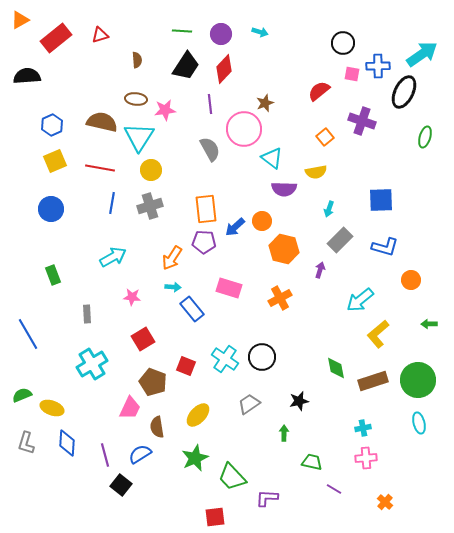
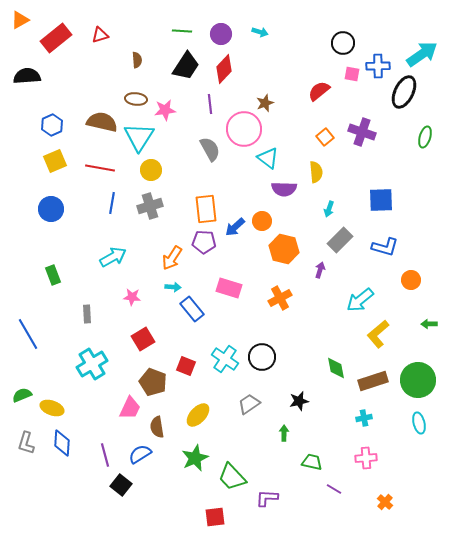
purple cross at (362, 121): moved 11 px down
cyan triangle at (272, 158): moved 4 px left
yellow semicircle at (316, 172): rotated 85 degrees counterclockwise
cyan cross at (363, 428): moved 1 px right, 10 px up
blue diamond at (67, 443): moved 5 px left
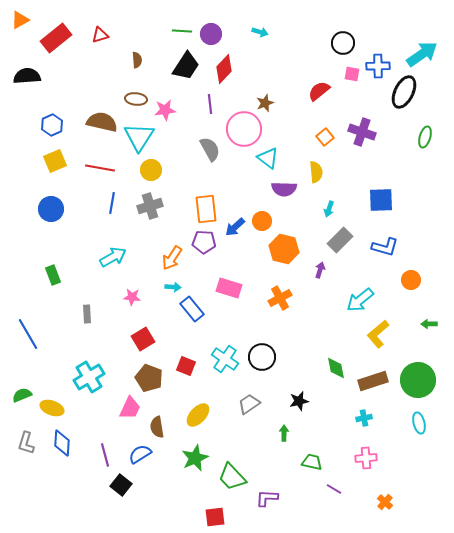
purple circle at (221, 34): moved 10 px left
cyan cross at (92, 364): moved 3 px left, 13 px down
brown pentagon at (153, 382): moved 4 px left, 4 px up
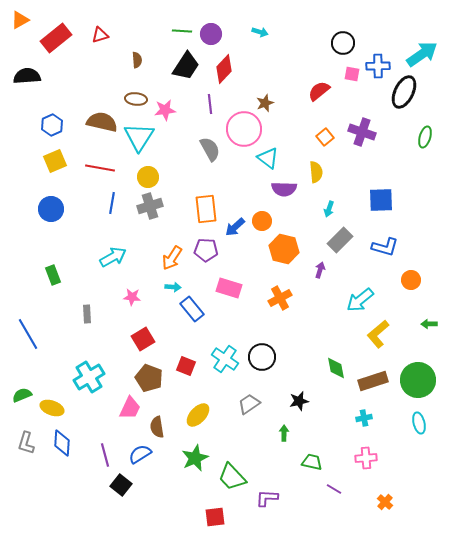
yellow circle at (151, 170): moved 3 px left, 7 px down
purple pentagon at (204, 242): moved 2 px right, 8 px down
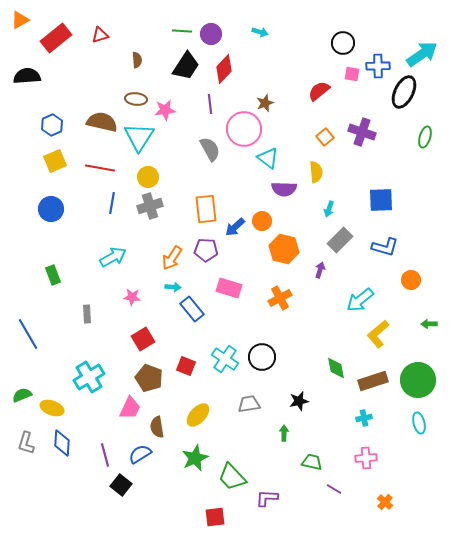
gray trapezoid at (249, 404): rotated 25 degrees clockwise
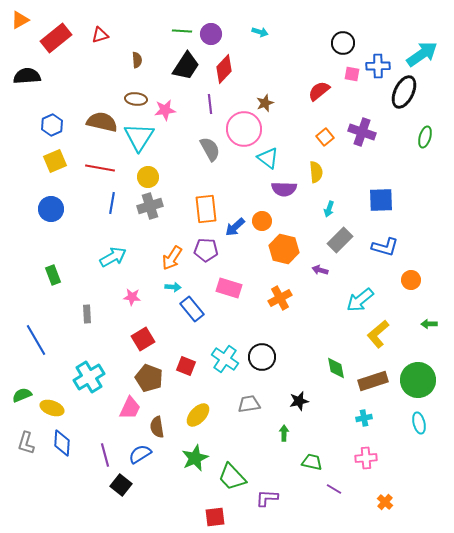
purple arrow at (320, 270): rotated 91 degrees counterclockwise
blue line at (28, 334): moved 8 px right, 6 px down
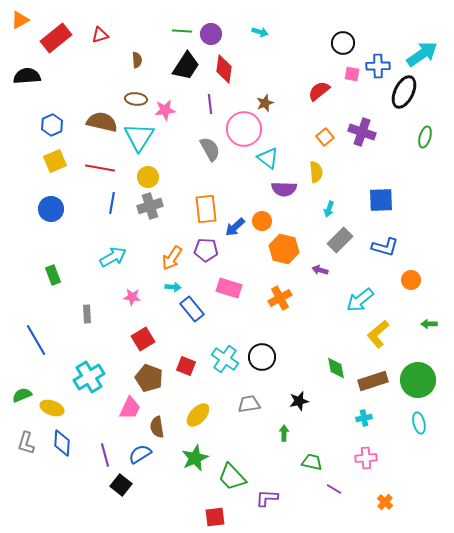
red diamond at (224, 69): rotated 36 degrees counterclockwise
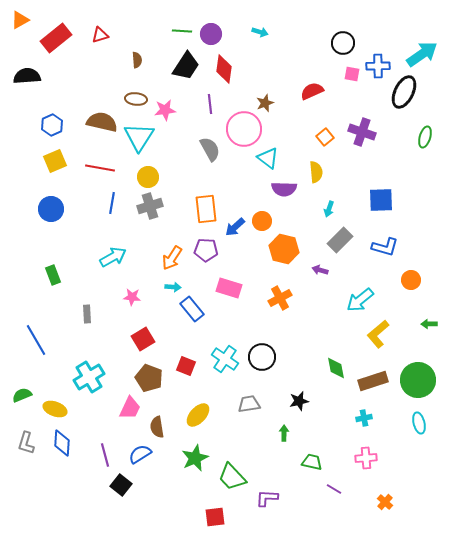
red semicircle at (319, 91): moved 7 px left; rotated 15 degrees clockwise
yellow ellipse at (52, 408): moved 3 px right, 1 px down
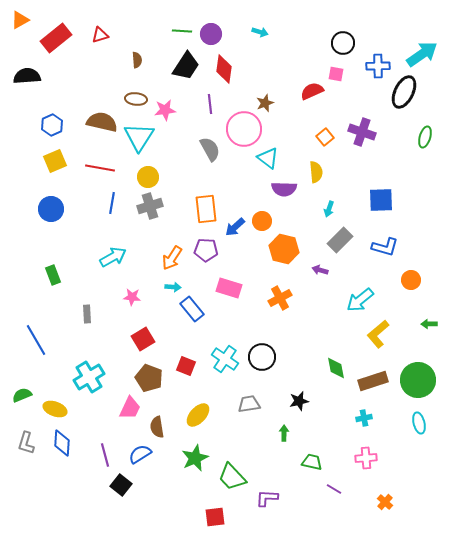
pink square at (352, 74): moved 16 px left
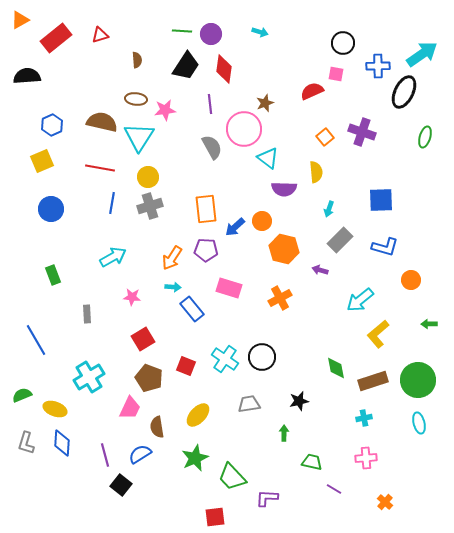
gray semicircle at (210, 149): moved 2 px right, 2 px up
yellow square at (55, 161): moved 13 px left
